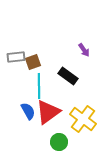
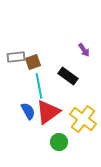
cyan line: rotated 10 degrees counterclockwise
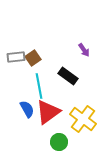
brown square: moved 4 px up; rotated 14 degrees counterclockwise
blue semicircle: moved 1 px left, 2 px up
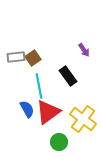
black rectangle: rotated 18 degrees clockwise
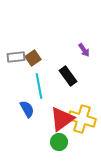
red triangle: moved 14 px right, 7 px down
yellow cross: moved 1 px left; rotated 20 degrees counterclockwise
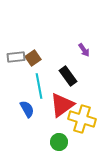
red triangle: moved 14 px up
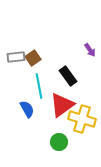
purple arrow: moved 6 px right
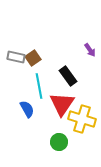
gray rectangle: rotated 18 degrees clockwise
red triangle: moved 1 px up; rotated 20 degrees counterclockwise
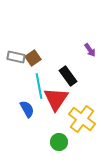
red triangle: moved 6 px left, 5 px up
yellow cross: rotated 20 degrees clockwise
